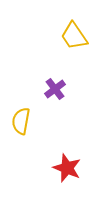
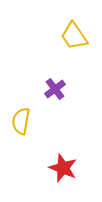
red star: moved 4 px left
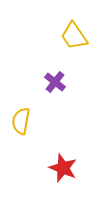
purple cross: moved 7 px up; rotated 15 degrees counterclockwise
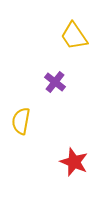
red star: moved 11 px right, 6 px up
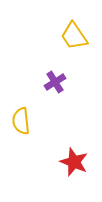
purple cross: rotated 20 degrees clockwise
yellow semicircle: rotated 16 degrees counterclockwise
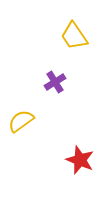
yellow semicircle: rotated 60 degrees clockwise
red star: moved 6 px right, 2 px up
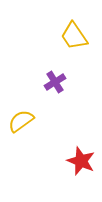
red star: moved 1 px right, 1 px down
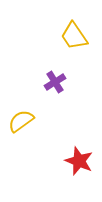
red star: moved 2 px left
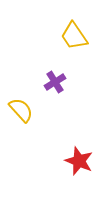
yellow semicircle: moved 11 px up; rotated 84 degrees clockwise
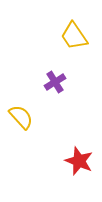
yellow semicircle: moved 7 px down
